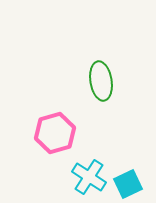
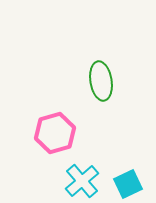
cyan cross: moved 7 px left, 4 px down; rotated 16 degrees clockwise
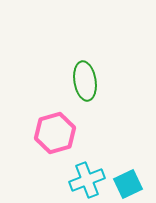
green ellipse: moved 16 px left
cyan cross: moved 5 px right, 1 px up; rotated 20 degrees clockwise
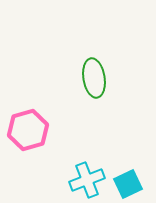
green ellipse: moved 9 px right, 3 px up
pink hexagon: moved 27 px left, 3 px up
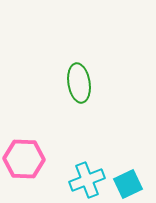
green ellipse: moved 15 px left, 5 px down
pink hexagon: moved 4 px left, 29 px down; rotated 18 degrees clockwise
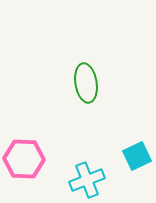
green ellipse: moved 7 px right
cyan square: moved 9 px right, 28 px up
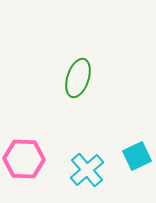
green ellipse: moved 8 px left, 5 px up; rotated 27 degrees clockwise
cyan cross: moved 10 px up; rotated 20 degrees counterclockwise
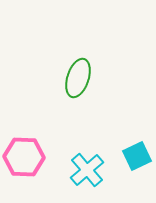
pink hexagon: moved 2 px up
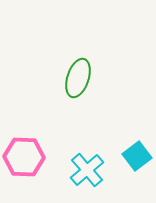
cyan square: rotated 12 degrees counterclockwise
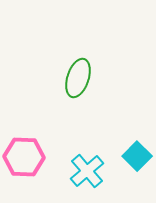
cyan square: rotated 8 degrees counterclockwise
cyan cross: moved 1 px down
